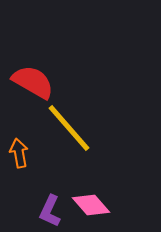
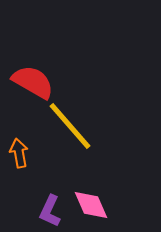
yellow line: moved 1 px right, 2 px up
pink diamond: rotated 18 degrees clockwise
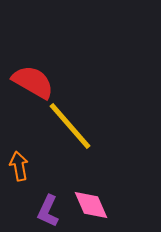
orange arrow: moved 13 px down
purple L-shape: moved 2 px left
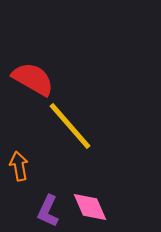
red semicircle: moved 3 px up
pink diamond: moved 1 px left, 2 px down
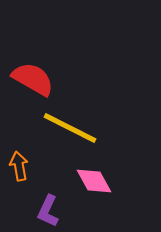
yellow line: moved 2 px down; rotated 22 degrees counterclockwise
pink diamond: moved 4 px right, 26 px up; rotated 6 degrees counterclockwise
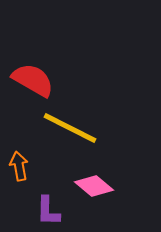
red semicircle: moved 1 px down
pink diamond: moved 5 px down; rotated 21 degrees counterclockwise
purple L-shape: rotated 24 degrees counterclockwise
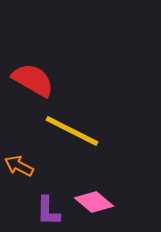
yellow line: moved 2 px right, 3 px down
orange arrow: rotated 52 degrees counterclockwise
pink diamond: moved 16 px down
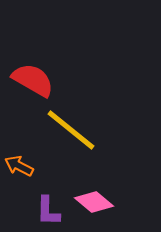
yellow line: moved 1 px left, 1 px up; rotated 12 degrees clockwise
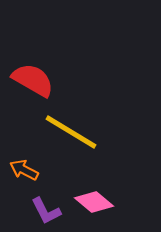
yellow line: moved 2 px down; rotated 8 degrees counterclockwise
orange arrow: moved 5 px right, 4 px down
purple L-shape: moved 2 px left; rotated 28 degrees counterclockwise
